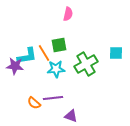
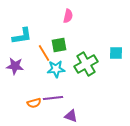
pink semicircle: moved 2 px down
cyan L-shape: moved 5 px left, 20 px up
orange semicircle: rotated 56 degrees counterclockwise
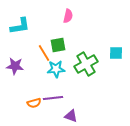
cyan L-shape: moved 2 px left, 10 px up
green square: moved 1 px left
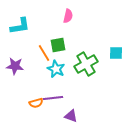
cyan star: rotated 30 degrees clockwise
orange semicircle: moved 2 px right
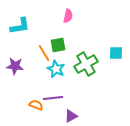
orange semicircle: moved 2 px down; rotated 144 degrees counterclockwise
purple triangle: rotated 48 degrees counterclockwise
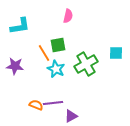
purple line: moved 5 px down
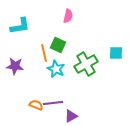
green square: rotated 35 degrees clockwise
orange line: rotated 18 degrees clockwise
